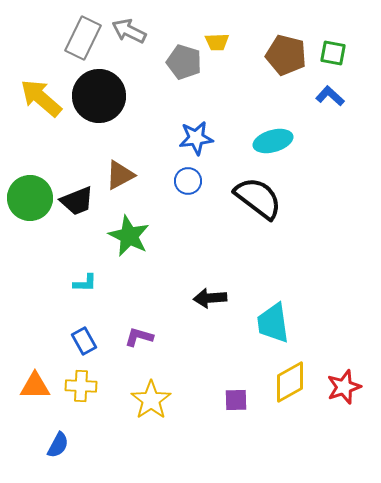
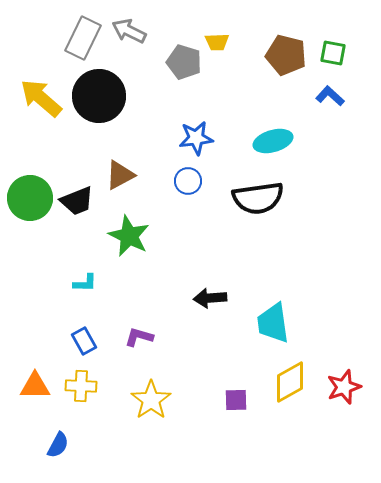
black semicircle: rotated 135 degrees clockwise
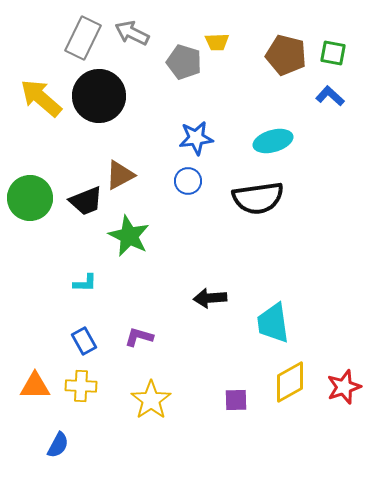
gray arrow: moved 3 px right, 2 px down
black trapezoid: moved 9 px right
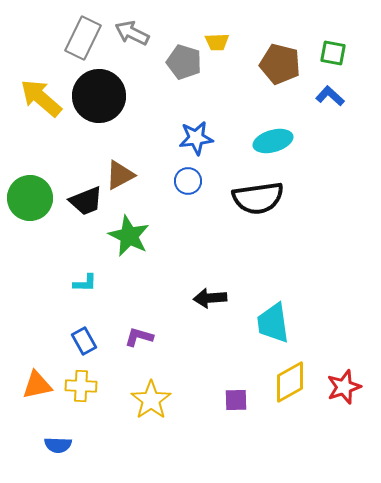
brown pentagon: moved 6 px left, 9 px down
orange triangle: moved 2 px right, 1 px up; rotated 12 degrees counterclockwise
blue semicircle: rotated 64 degrees clockwise
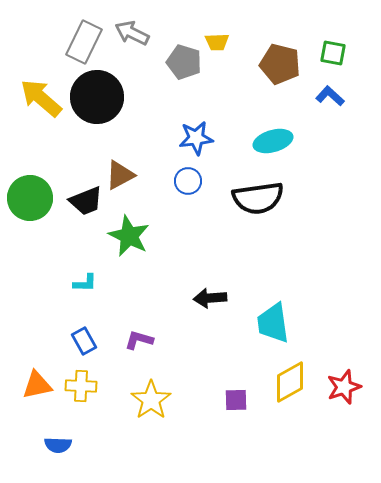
gray rectangle: moved 1 px right, 4 px down
black circle: moved 2 px left, 1 px down
purple L-shape: moved 3 px down
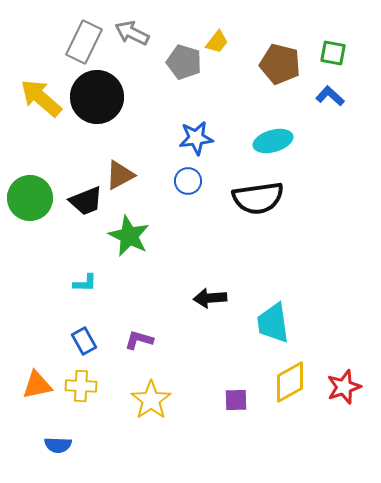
yellow trapezoid: rotated 50 degrees counterclockwise
